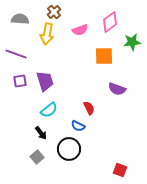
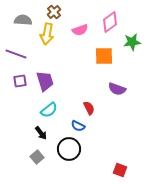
gray semicircle: moved 3 px right, 1 px down
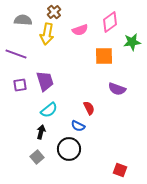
purple square: moved 4 px down
black arrow: moved 1 px up; rotated 128 degrees counterclockwise
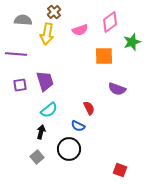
green star: rotated 12 degrees counterclockwise
purple line: rotated 15 degrees counterclockwise
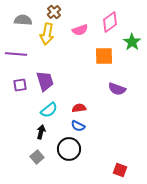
green star: rotated 18 degrees counterclockwise
red semicircle: moved 10 px left; rotated 72 degrees counterclockwise
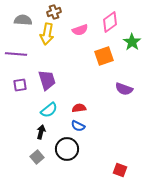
brown cross: rotated 24 degrees clockwise
orange square: rotated 18 degrees counterclockwise
purple trapezoid: moved 2 px right, 1 px up
purple semicircle: moved 7 px right
black circle: moved 2 px left
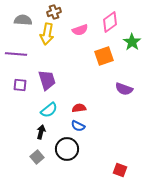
purple square: rotated 16 degrees clockwise
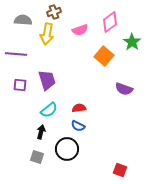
orange square: rotated 30 degrees counterclockwise
gray square: rotated 32 degrees counterclockwise
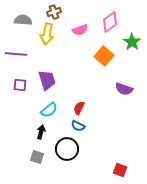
red semicircle: rotated 56 degrees counterclockwise
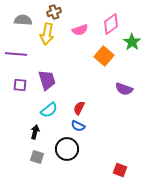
pink diamond: moved 1 px right, 2 px down
black arrow: moved 6 px left
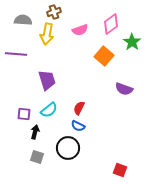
purple square: moved 4 px right, 29 px down
black circle: moved 1 px right, 1 px up
